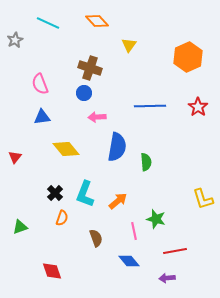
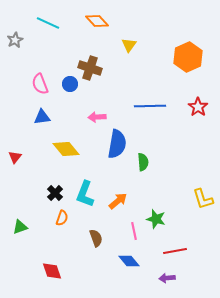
blue circle: moved 14 px left, 9 px up
blue semicircle: moved 3 px up
green semicircle: moved 3 px left
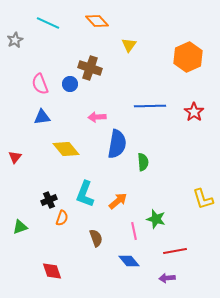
red star: moved 4 px left, 5 px down
black cross: moved 6 px left, 7 px down; rotated 21 degrees clockwise
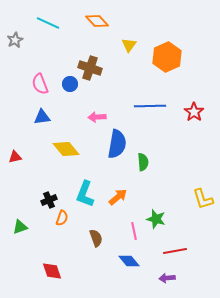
orange hexagon: moved 21 px left
red triangle: rotated 40 degrees clockwise
orange arrow: moved 4 px up
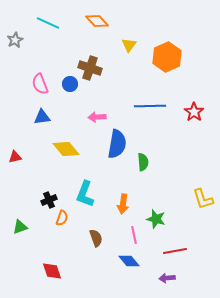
orange arrow: moved 5 px right, 7 px down; rotated 138 degrees clockwise
pink line: moved 4 px down
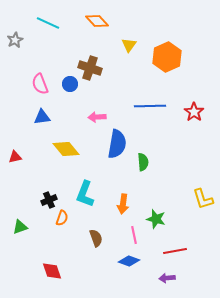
blue diamond: rotated 30 degrees counterclockwise
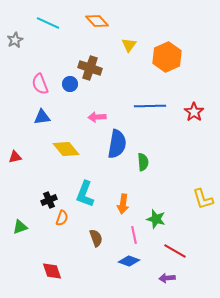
red line: rotated 40 degrees clockwise
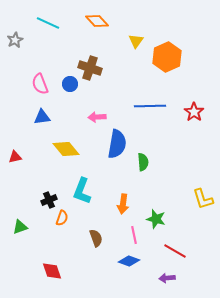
yellow triangle: moved 7 px right, 4 px up
cyan L-shape: moved 3 px left, 3 px up
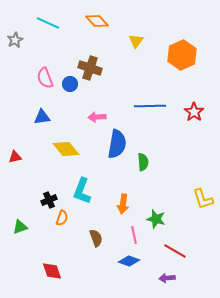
orange hexagon: moved 15 px right, 2 px up
pink semicircle: moved 5 px right, 6 px up
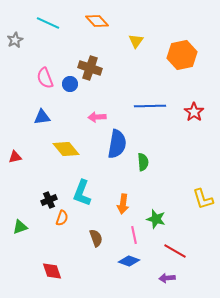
orange hexagon: rotated 12 degrees clockwise
cyan L-shape: moved 2 px down
